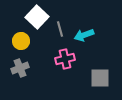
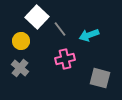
gray line: rotated 21 degrees counterclockwise
cyan arrow: moved 5 px right
gray cross: rotated 30 degrees counterclockwise
gray square: rotated 15 degrees clockwise
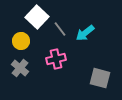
cyan arrow: moved 4 px left, 2 px up; rotated 18 degrees counterclockwise
pink cross: moved 9 px left
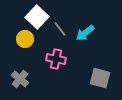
yellow circle: moved 4 px right, 2 px up
pink cross: rotated 24 degrees clockwise
gray cross: moved 11 px down
